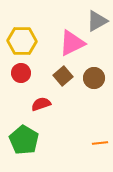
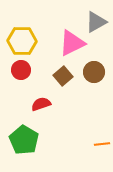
gray triangle: moved 1 px left, 1 px down
red circle: moved 3 px up
brown circle: moved 6 px up
orange line: moved 2 px right, 1 px down
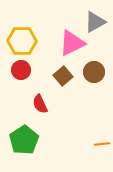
gray triangle: moved 1 px left
red semicircle: moved 1 px left; rotated 96 degrees counterclockwise
green pentagon: rotated 8 degrees clockwise
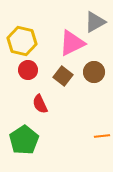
yellow hexagon: rotated 12 degrees clockwise
red circle: moved 7 px right
brown square: rotated 12 degrees counterclockwise
orange line: moved 8 px up
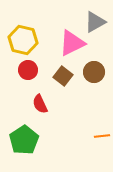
yellow hexagon: moved 1 px right, 1 px up
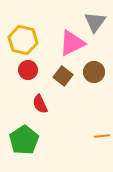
gray triangle: rotated 25 degrees counterclockwise
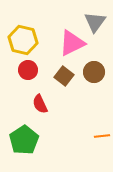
brown square: moved 1 px right
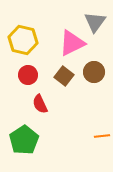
red circle: moved 5 px down
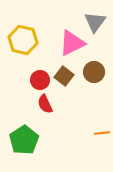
red circle: moved 12 px right, 5 px down
red semicircle: moved 5 px right
orange line: moved 3 px up
